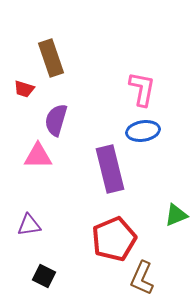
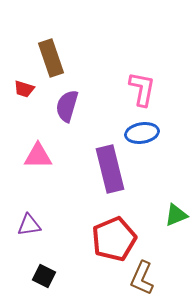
purple semicircle: moved 11 px right, 14 px up
blue ellipse: moved 1 px left, 2 px down
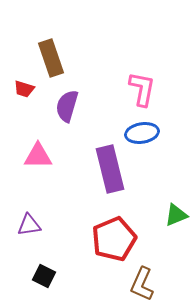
brown L-shape: moved 6 px down
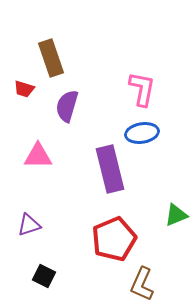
purple triangle: rotated 10 degrees counterclockwise
